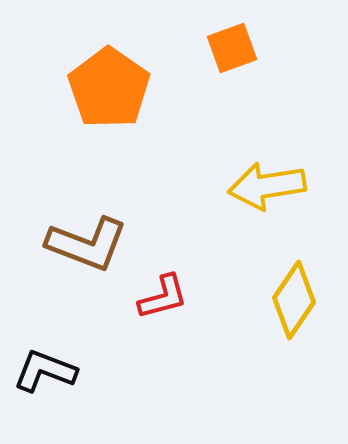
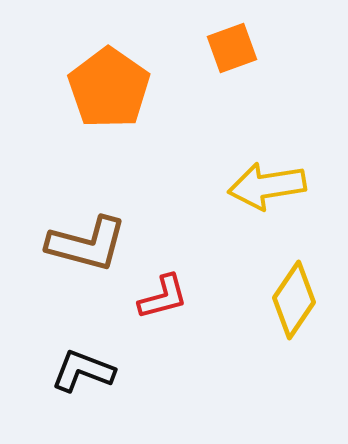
brown L-shape: rotated 6 degrees counterclockwise
black L-shape: moved 38 px right
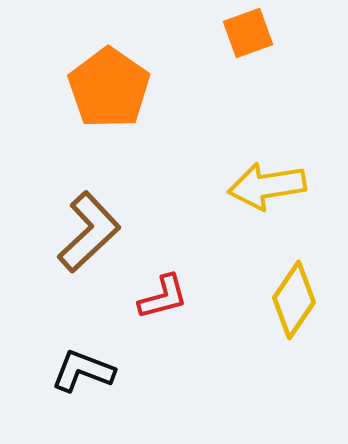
orange square: moved 16 px right, 15 px up
brown L-shape: moved 2 px right, 12 px up; rotated 58 degrees counterclockwise
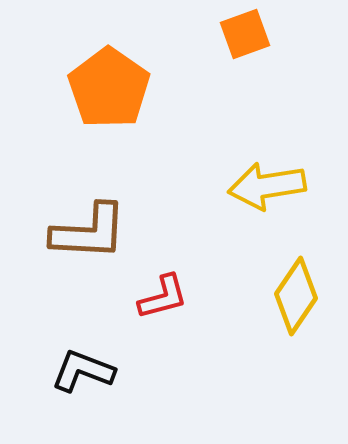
orange square: moved 3 px left, 1 px down
brown L-shape: rotated 46 degrees clockwise
yellow diamond: moved 2 px right, 4 px up
